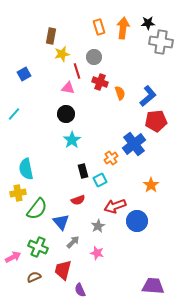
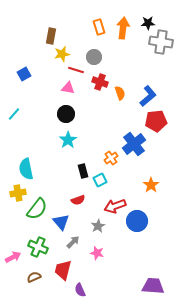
red line: moved 1 px left, 1 px up; rotated 56 degrees counterclockwise
cyan star: moved 4 px left
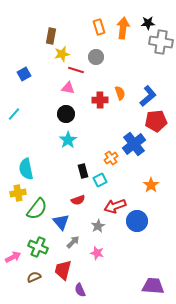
gray circle: moved 2 px right
red cross: moved 18 px down; rotated 21 degrees counterclockwise
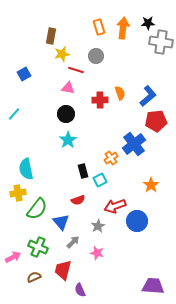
gray circle: moved 1 px up
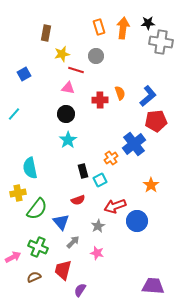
brown rectangle: moved 5 px left, 3 px up
cyan semicircle: moved 4 px right, 1 px up
purple semicircle: rotated 56 degrees clockwise
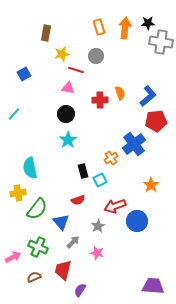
orange arrow: moved 2 px right
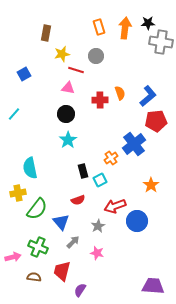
pink arrow: rotated 14 degrees clockwise
red trapezoid: moved 1 px left, 1 px down
brown semicircle: rotated 32 degrees clockwise
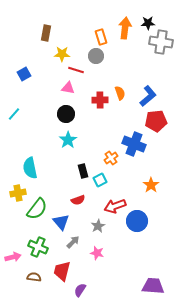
orange rectangle: moved 2 px right, 10 px down
yellow star: rotated 14 degrees clockwise
blue cross: rotated 30 degrees counterclockwise
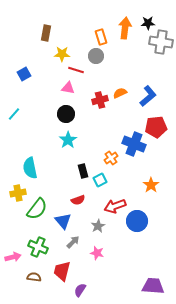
orange semicircle: rotated 96 degrees counterclockwise
red cross: rotated 14 degrees counterclockwise
red pentagon: moved 6 px down
blue triangle: moved 2 px right, 1 px up
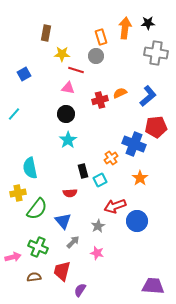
gray cross: moved 5 px left, 11 px down
orange star: moved 11 px left, 7 px up
red semicircle: moved 8 px left, 7 px up; rotated 16 degrees clockwise
brown semicircle: rotated 16 degrees counterclockwise
